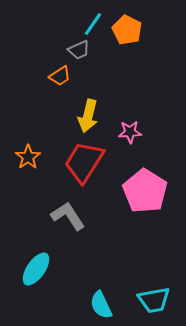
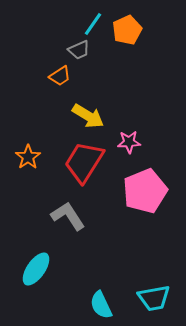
orange pentagon: rotated 20 degrees clockwise
yellow arrow: rotated 72 degrees counterclockwise
pink star: moved 1 px left, 10 px down
pink pentagon: rotated 18 degrees clockwise
cyan trapezoid: moved 2 px up
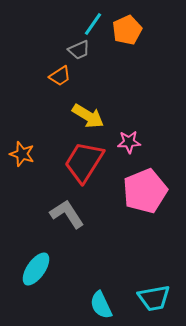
orange star: moved 6 px left, 3 px up; rotated 20 degrees counterclockwise
gray L-shape: moved 1 px left, 2 px up
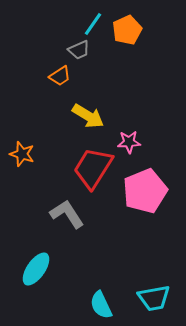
red trapezoid: moved 9 px right, 6 px down
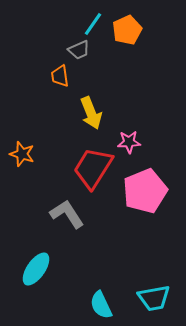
orange trapezoid: rotated 115 degrees clockwise
yellow arrow: moved 3 px right, 3 px up; rotated 36 degrees clockwise
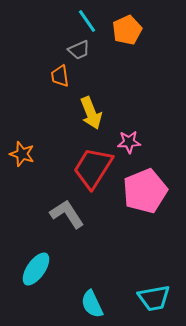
cyan line: moved 6 px left, 3 px up; rotated 70 degrees counterclockwise
cyan semicircle: moved 9 px left, 1 px up
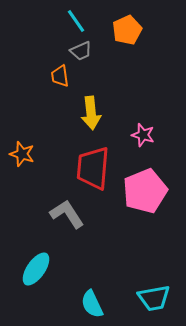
cyan line: moved 11 px left
gray trapezoid: moved 2 px right, 1 px down
yellow arrow: rotated 16 degrees clockwise
pink star: moved 14 px right, 7 px up; rotated 20 degrees clockwise
red trapezoid: rotated 27 degrees counterclockwise
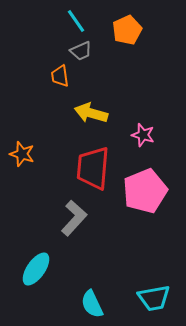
yellow arrow: rotated 112 degrees clockwise
gray L-shape: moved 7 px right, 4 px down; rotated 75 degrees clockwise
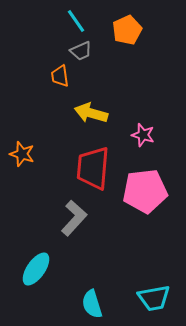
pink pentagon: rotated 15 degrees clockwise
cyan semicircle: rotated 8 degrees clockwise
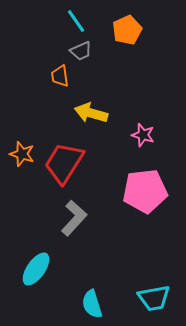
red trapezoid: moved 29 px left, 5 px up; rotated 27 degrees clockwise
